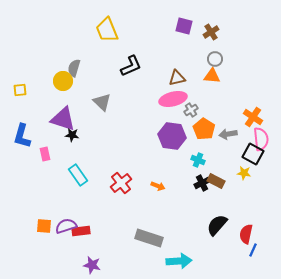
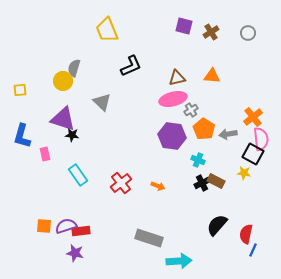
gray circle: moved 33 px right, 26 px up
orange cross: rotated 18 degrees clockwise
purple star: moved 17 px left, 12 px up
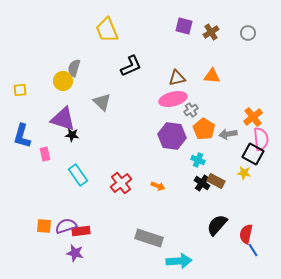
black cross: rotated 28 degrees counterclockwise
blue line: rotated 56 degrees counterclockwise
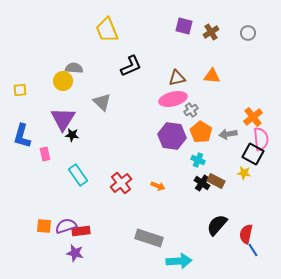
gray semicircle: rotated 78 degrees clockwise
purple triangle: rotated 44 degrees clockwise
orange pentagon: moved 3 px left, 3 px down
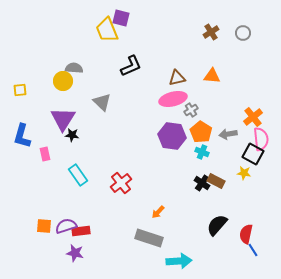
purple square: moved 63 px left, 8 px up
gray circle: moved 5 px left
cyan cross: moved 4 px right, 8 px up
orange arrow: moved 26 px down; rotated 112 degrees clockwise
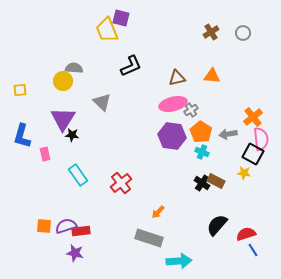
pink ellipse: moved 5 px down
red semicircle: rotated 60 degrees clockwise
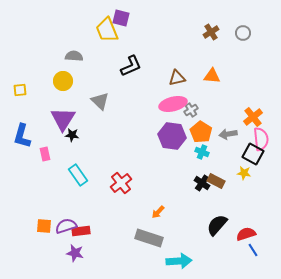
gray semicircle: moved 12 px up
gray triangle: moved 2 px left, 1 px up
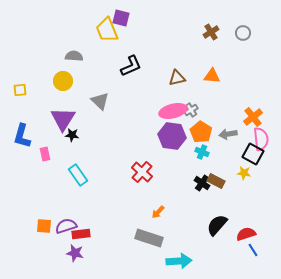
pink ellipse: moved 7 px down
red cross: moved 21 px right, 11 px up; rotated 10 degrees counterclockwise
red rectangle: moved 3 px down
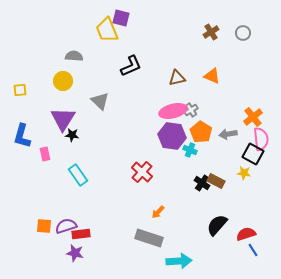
orange triangle: rotated 18 degrees clockwise
cyan cross: moved 12 px left, 2 px up
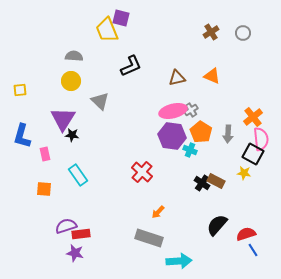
yellow circle: moved 8 px right
gray arrow: rotated 78 degrees counterclockwise
orange square: moved 37 px up
